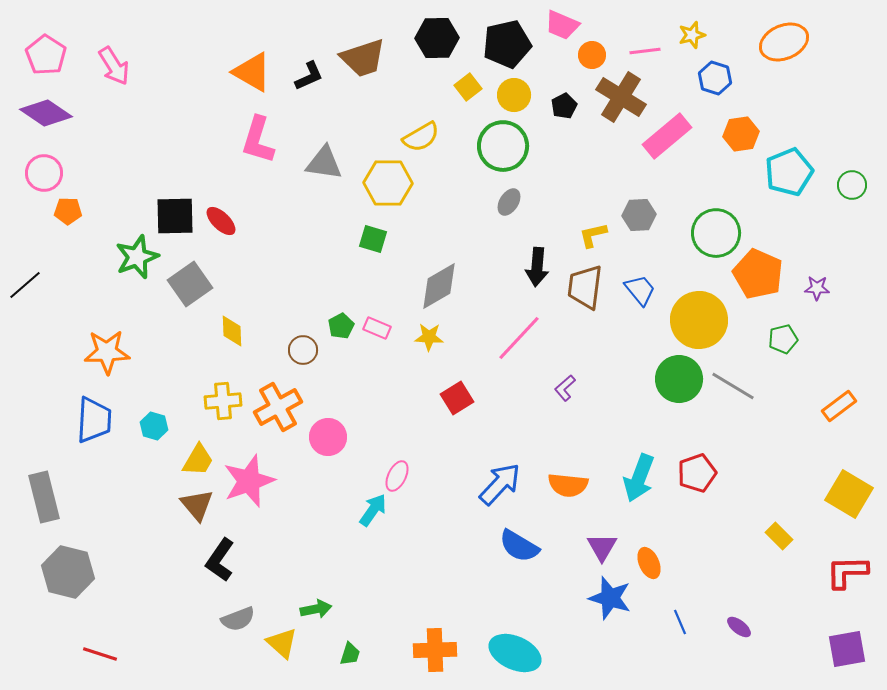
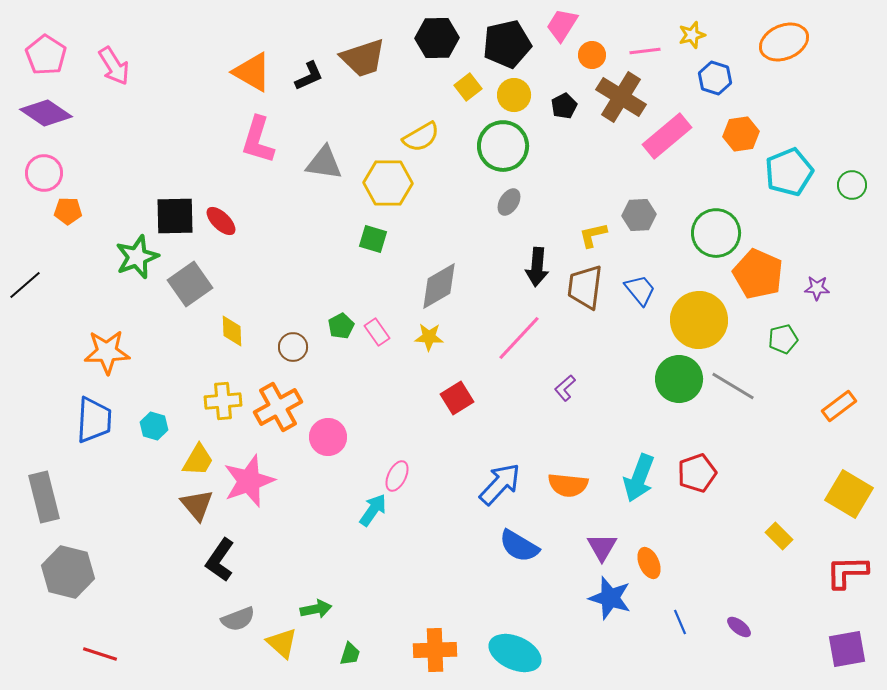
pink trapezoid at (562, 25): rotated 99 degrees clockwise
pink rectangle at (377, 328): moved 4 px down; rotated 32 degrees clockwise
brown circle at (303, 350): moved 10 px left, 3 px up
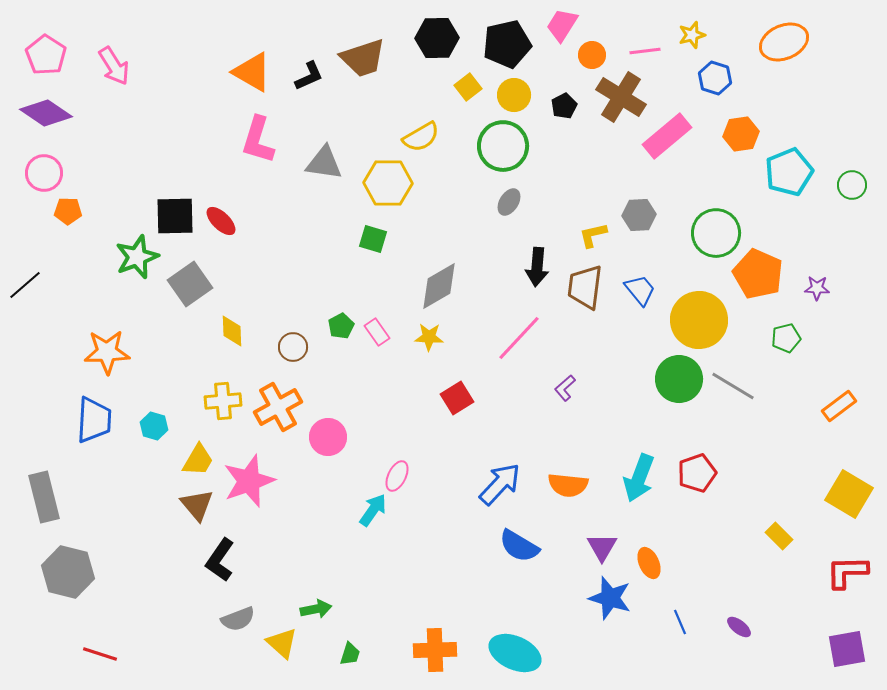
green pentagon at (783, 339): moved 3 px right, 1 px up
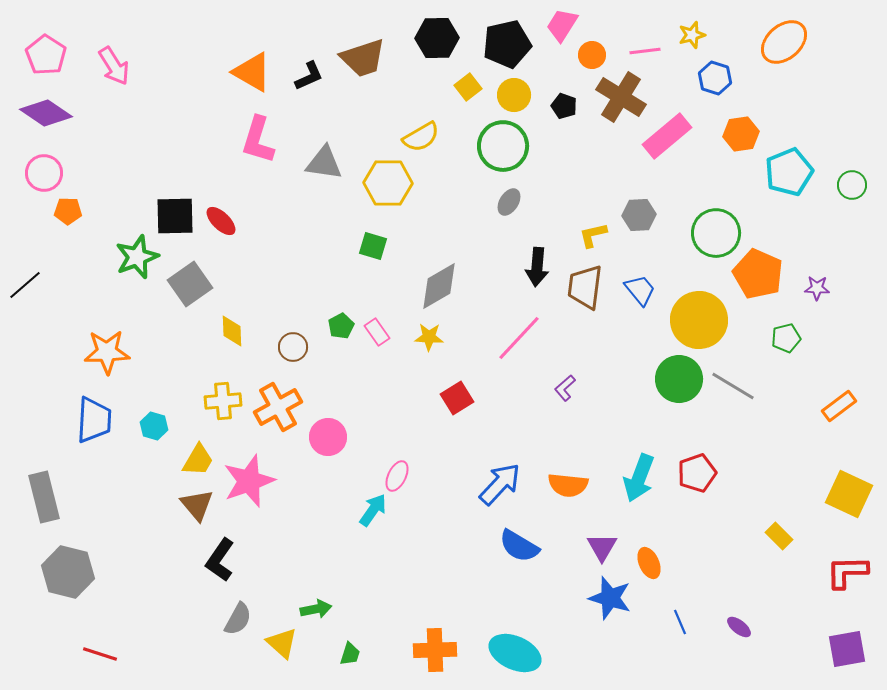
orange ellipse at (784, 42): rotated 18 degrees counterclockwise
black pentagon at (564, 106): rotated 25 degrees counterclockwise
green square at (373, 239): moved 7 px down
yellow square at (849, 494): rotated 6 degrees counterclockwise
gray semicircle at (238, 619): rotated 40 degrees counterclockwise
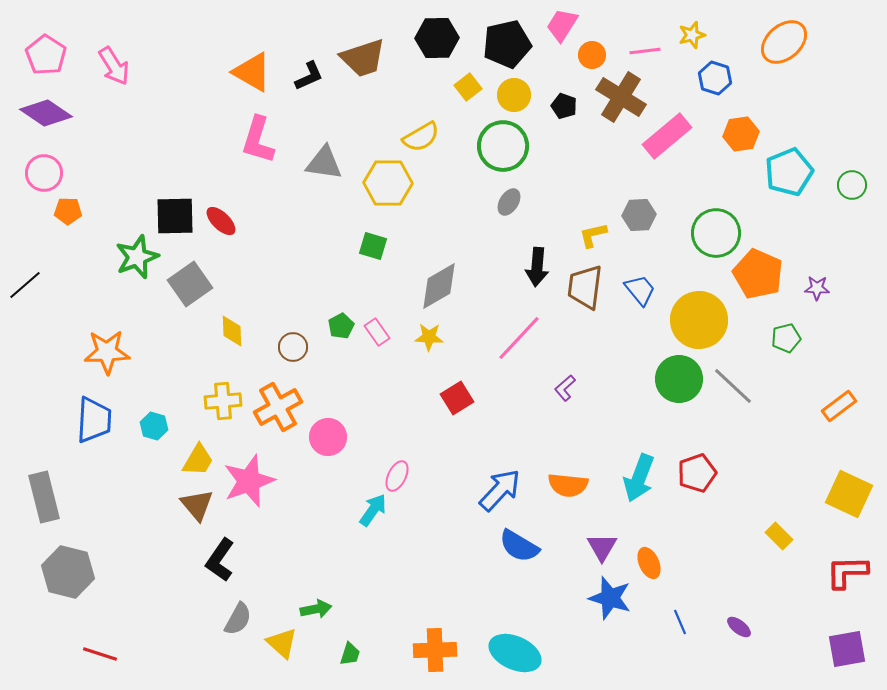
gray line at (733, 386): rotated 12 degrees clockwise
blue arrow at (500, 484): moved 6 px down
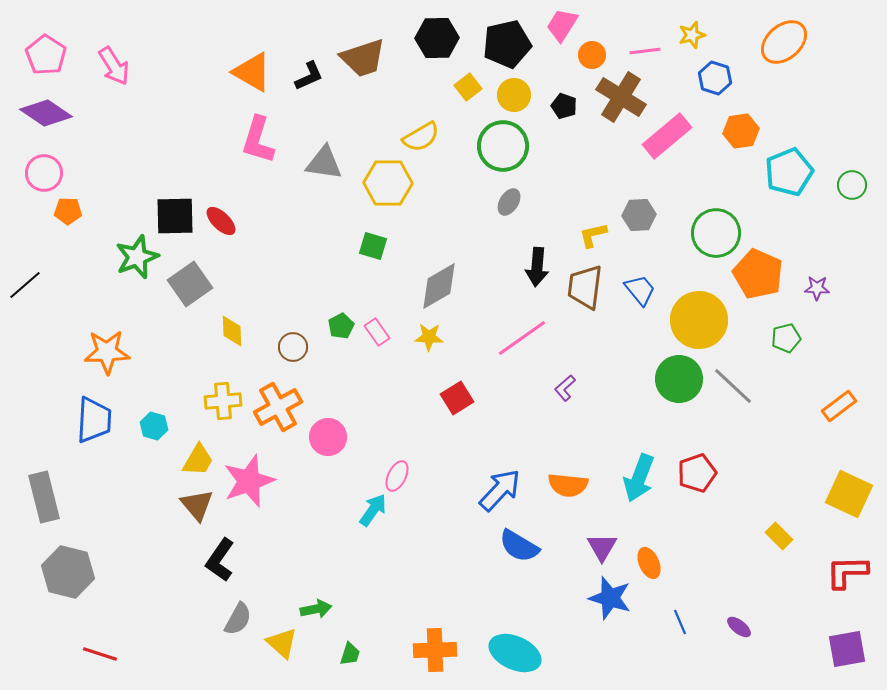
orange hexagon at (741, 134): moved 3 px up
pink line at (519, 338): moved 3 px right; rotated 12 degrees clockwise
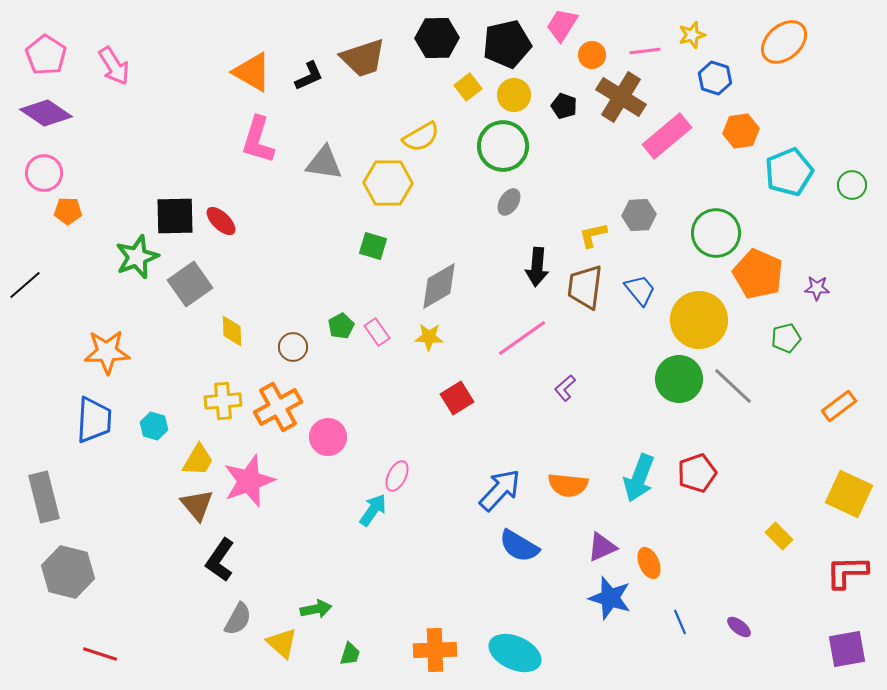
purple triangle at (602, 547): rotated 36 degrees clockwise
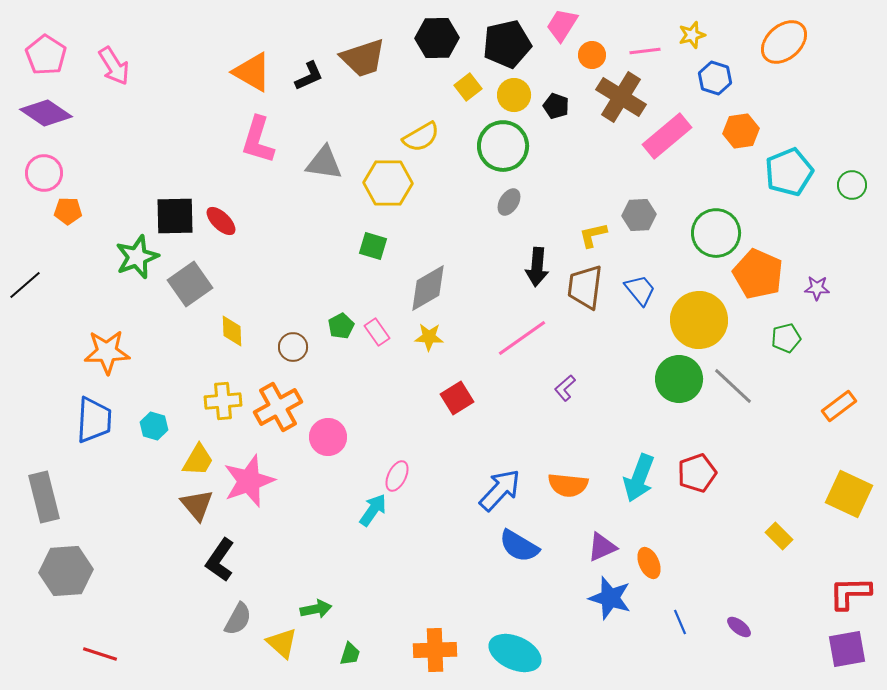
black pentagon at (564, 106): moved 8 px left
gray diamond at (439, 286): moved 11 px left, 2 px down
gray hexagon at (68, 572): moved 2 px left, 1 px up; rotated 18 degrees counterclockwise
red L-shape at (847, 572): moved 3 px right, 21 px down
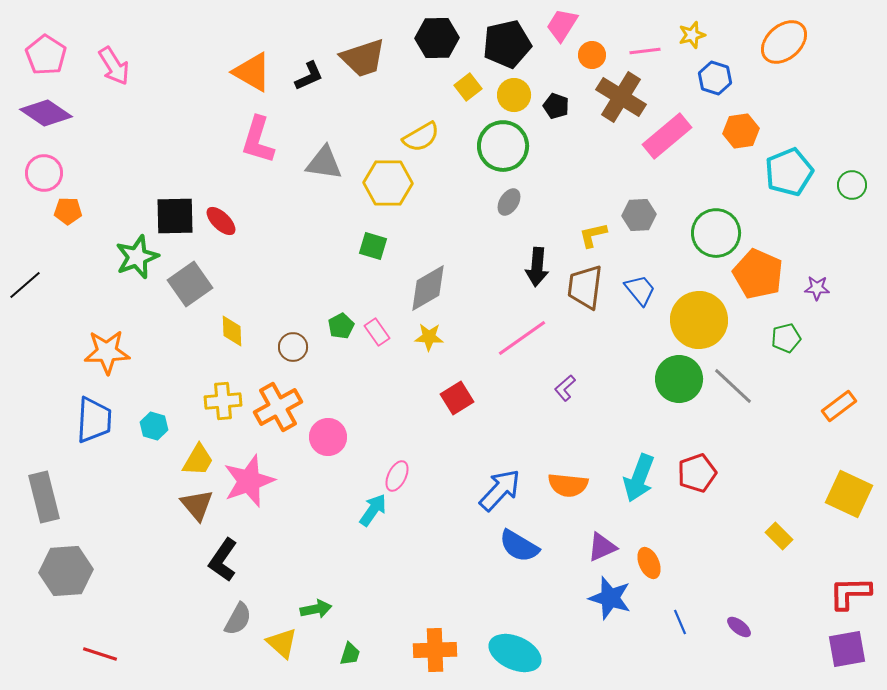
black L-shape at (220, 560): moved 3 px right
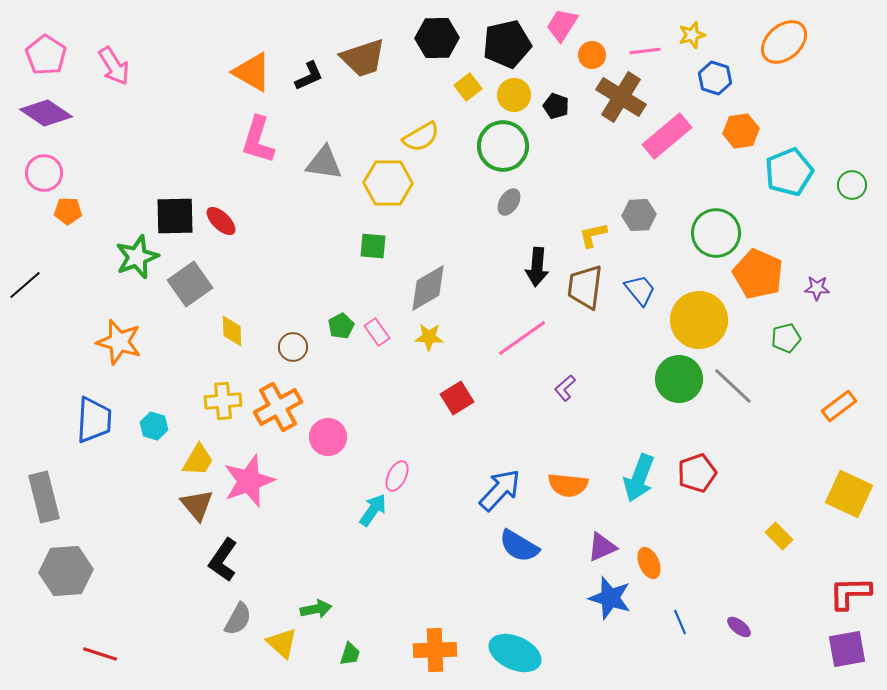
green square at (373, 246): rotated 12 degrees counterclockwise
orange star at (107, 352): moved 12 px right, 10 px up; rotated 18 degrees clockwise
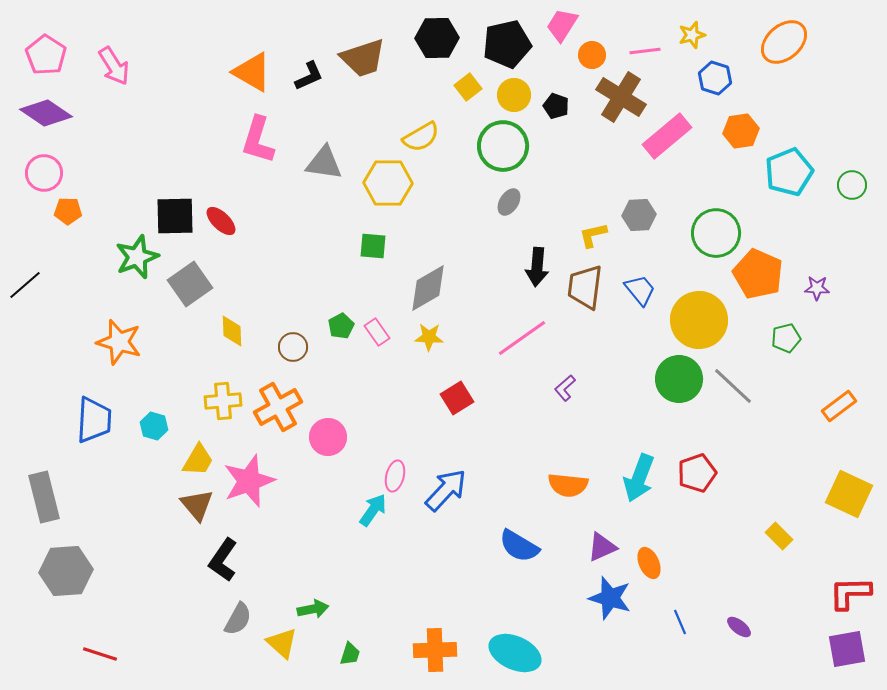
pink ellipse at (397, 476): moved 2 px left; rotated 12 degrees counterclockwise
blue arrow at (500, 490): moved 54 px left
green arrow at (316, 609): moved 3 px left
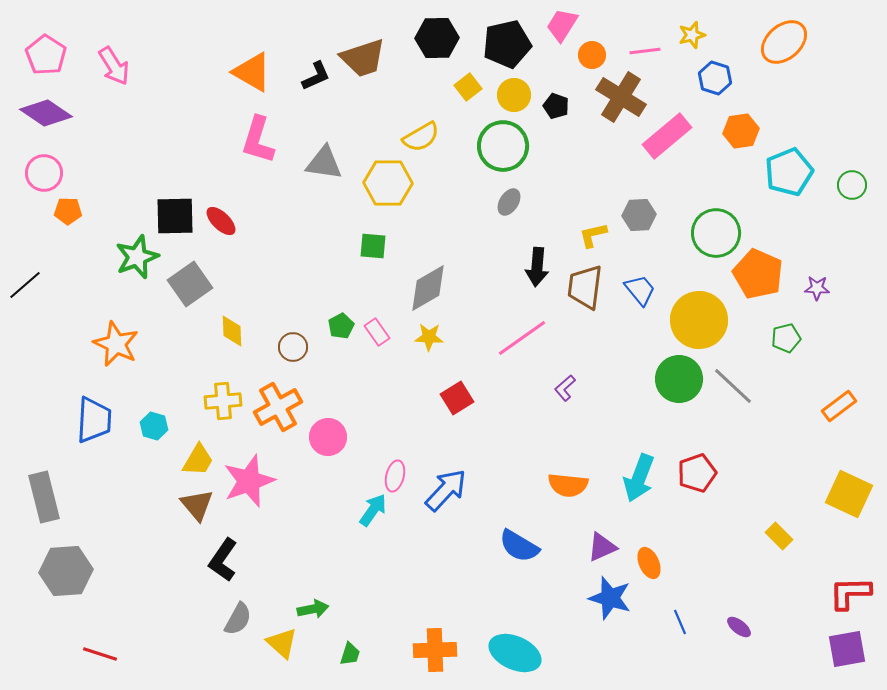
black L-shape at (309, 76): moved 7 px right
orange star at (119, 342): moved 3 px left, 2 px down; rotated 9 degrees clockwise
